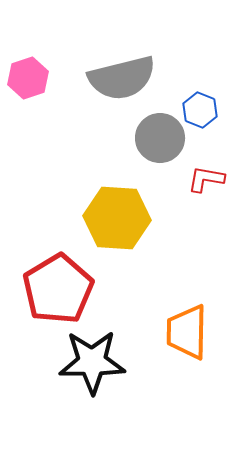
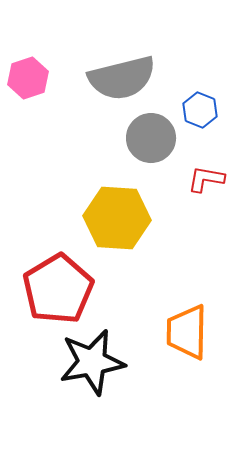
gray circle: moved 9 px left
black star: rotated 10 degrees counterclockwise
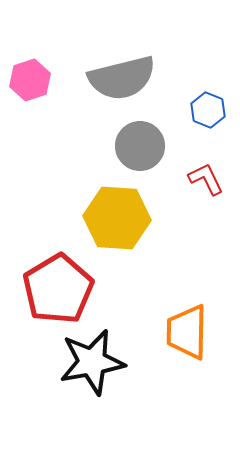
pink hexagon: moved 2 px right, 2 px down
blue hexagon: moved 8 px right
gray circle: moved 11 px left, 8 px down
red L-shape: rotated 54 degrees clockwise
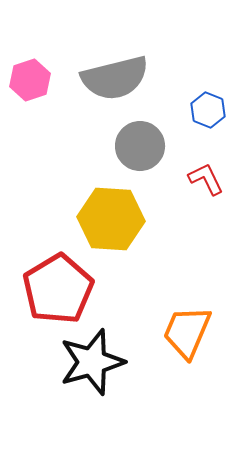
gray semicircle: moved 7 px left
yellow hexagon: moved 6 px left, 1 px down
orange trapezoid: rotated 22 degrees clockwise
black star: rotated 6 degrees counterclockwise
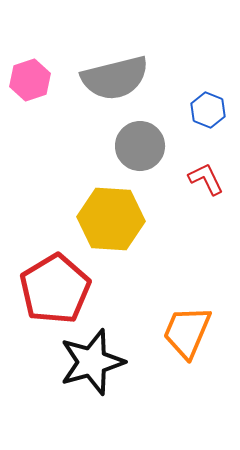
red pentagon: moved 3 px left
